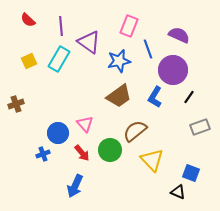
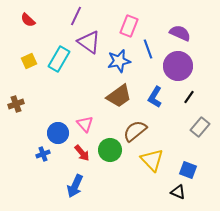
purple line: moved 15 px right, 10 px up; rotated 30 degrees clockwise
purple semicircle: moved 1 px right, 2 px up
purple circle: moved 5 px right, 4 px up
gray rectangle: rotated 30 degrees counterclockwise
blue square: moved 3 px left, 3 px up
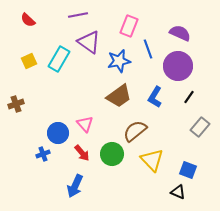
purple line: moved 2 px right, 1 px up; rotated 54 degrees clockwise
green circle: moved 2 px right, 4 px down
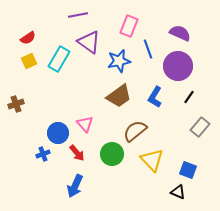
red semicircle: moved 18 px down; rotated 77 degrees counterclockwise
red arrow: moved 5 px left
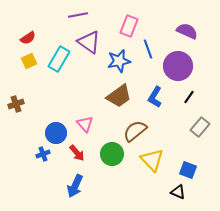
purple semicircle: moved 7 px right, 2 px up
blue circle: moved 2 px left
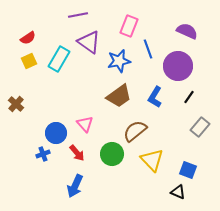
brown cross: rotated 28 degrees counterclockwise
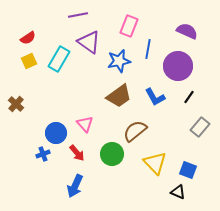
blue line: rotated 30 degrees clockwise
blue L-shape: rotated 60 degrees counterclockwise
yellow triangle: moved 3 px right, 3 px down
